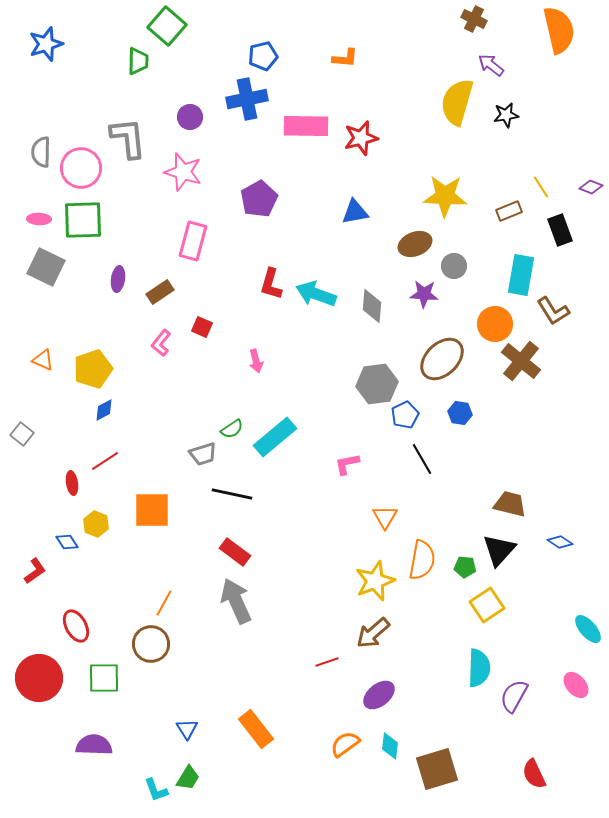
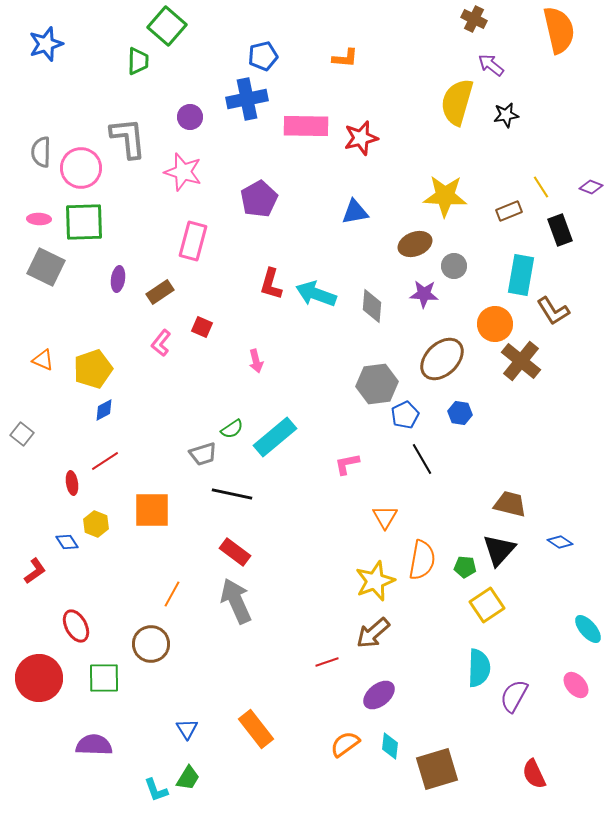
green square at (83, 220): moved 1 px right, 2 px down
orange line at (164, 603): moved 8 px right, 9 px up
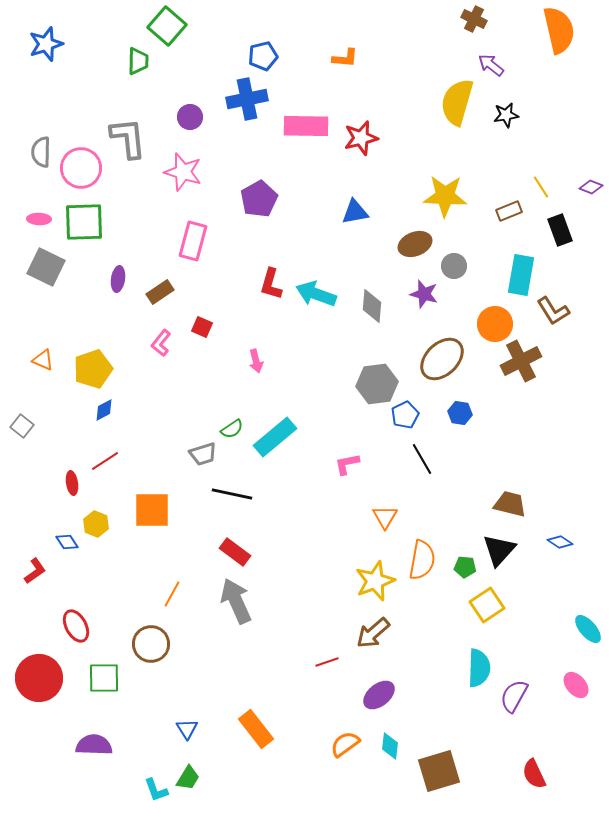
purple star at (424, 294): rotated 12 degrees clockwise
brown cross at (521, 361): rotated 24 degrees clockwise
gray square at (22, 434): moved 8 px up
brown square at (437, 769): moved 2 px right, 2 px down
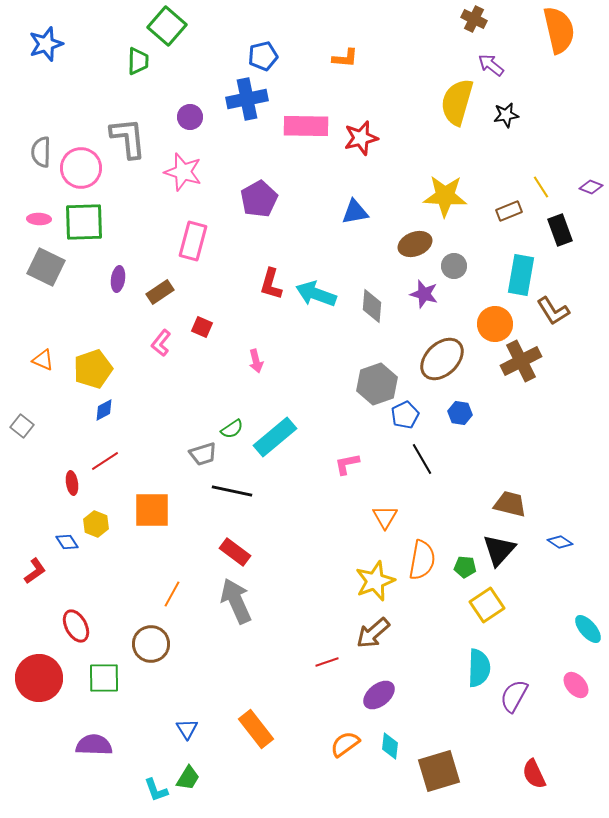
gray hexagon at (377, 384): rotated 12 degrees counterclockwise
black line at (232, 494): moved 3 px up
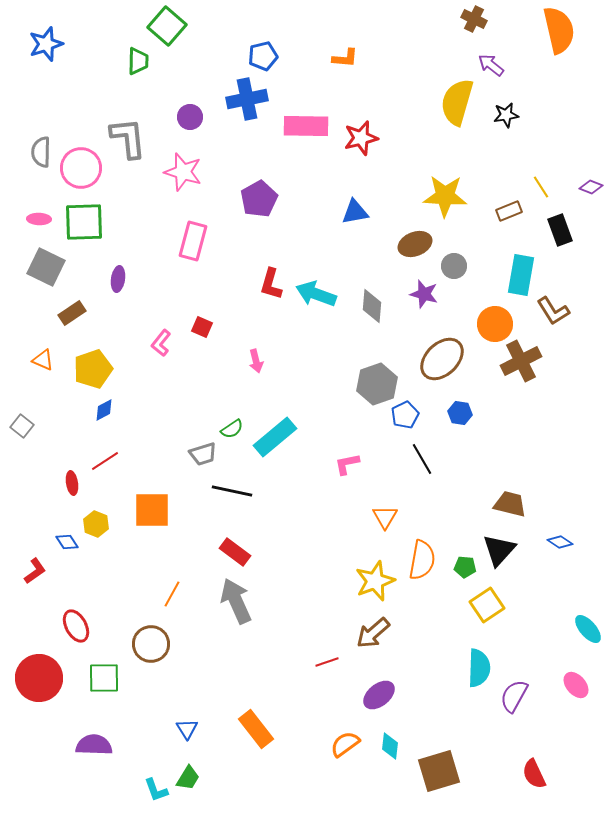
brown rectangle at (160, 292): moved 88 px left, 21 px down
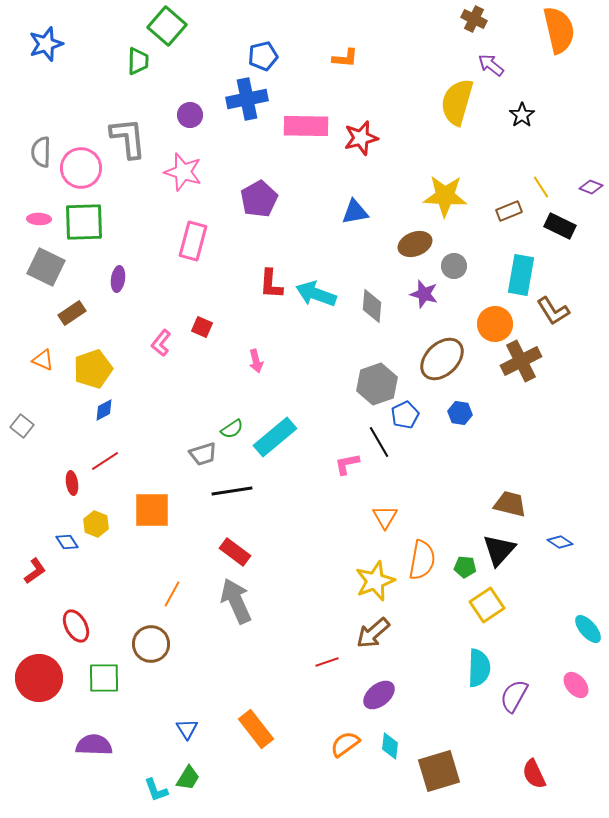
black star at (506, 115): moved 16 px right; rotated 25 degrees counterclockwise
purple circle at (190, 117): moved 2 px up
black rectangle at (560, 230): moved 4 px up; rotated 44 degrees counterclockwise
red L-shape at (271, 284): rotated 12 degrees counterclockwise
black line at (422, 459): moved 43 px left, 17 px up
black line at (232, 491): rotated 21 degrees counterclockwise
